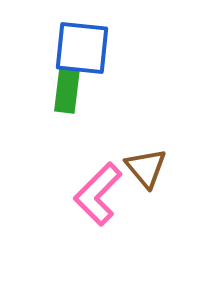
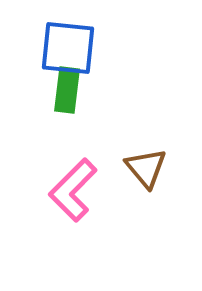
blue square: moved 14 px left
pink L-shape: moved 25 px left, 4 px up
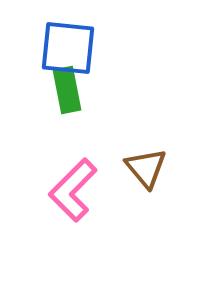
green rectangle: rotated 18 degrees counterclockwise
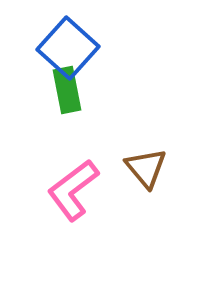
blue square: rotated 36 degrees clockwise
pink L-shape: rotated 8 degrees clockwise
